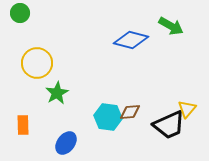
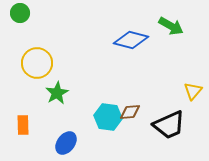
yellow triangle: moved 6 px right, 18 px up
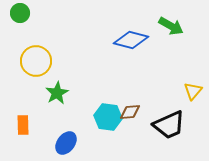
yellow circle: moved 1 px left, 2 px up
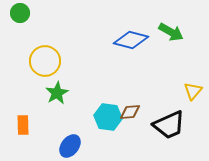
green arrow: moved 6 px down
yellow circle: moved 9 px right
blue ellipse: moved 4 px right, 3 px down
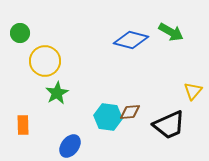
green circle: moved 20 px down
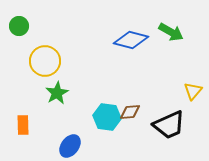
green circle: moved 1 px left, 7 px up
cyan hexagon: moved 1 px left
